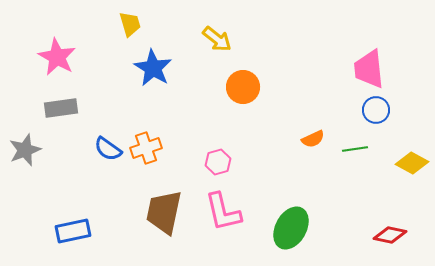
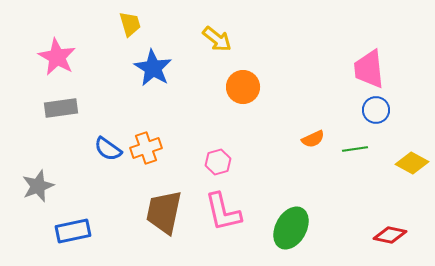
gray star: moved 13 px right, 36 px down
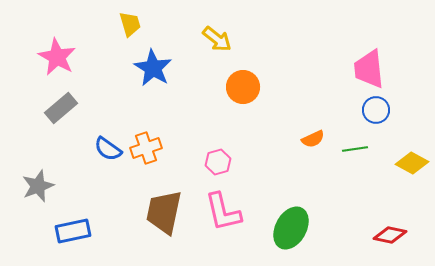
gray rectangle: rotated 32 degrees counterclockwise
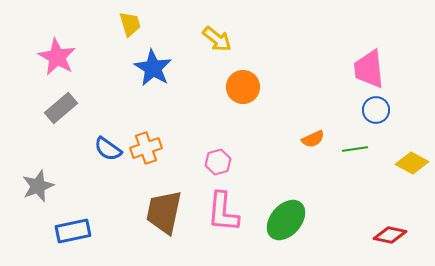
pink L-shape: rotated 18 degrees clockwise
green ellipse: moved 5 px left, 8 px up; rotated 12 degrees clockwise
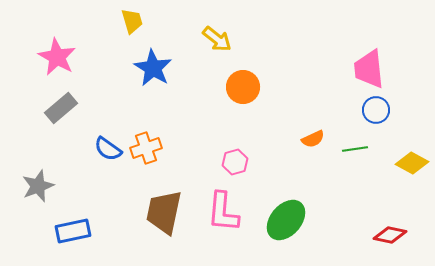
yellow trapezoid: moved 2 px right, 3 px up
pink hexagon: moved 17 px right
